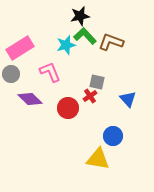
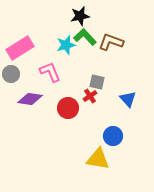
green L-shape: moved 1 px down
purple diamond: rotated 35 degrees counterclockwise
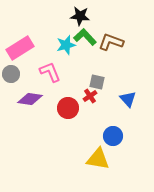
black star: rotated 18 degrees clockwise
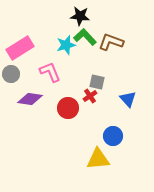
yellow triangle: rotated 15 degrees counterclockwise
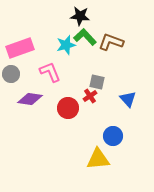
pink rectangle: rotated 12 degrees clockwise
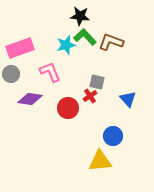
yellow triangle: moved 2 px right, 2 px down
